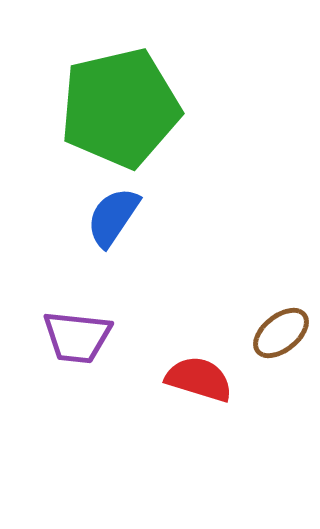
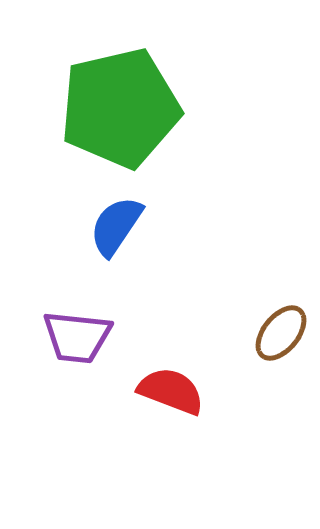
blue semicircle: moved 3 px right, 9 px down
brown ellipse: rotated 12 degrees counterclockwise
red semicircle: moved 28 px left, 12 px down; rotated 4 degrees clockwise
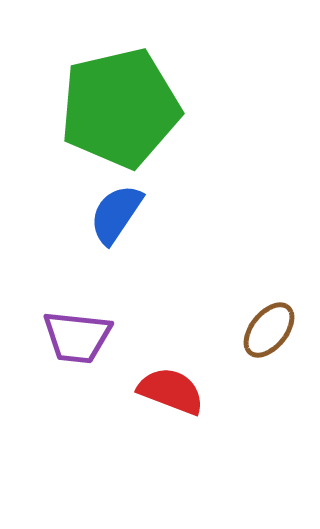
blue semicircle: moved 12 px up
brown ellipse: moved 12 px left, 3 px up
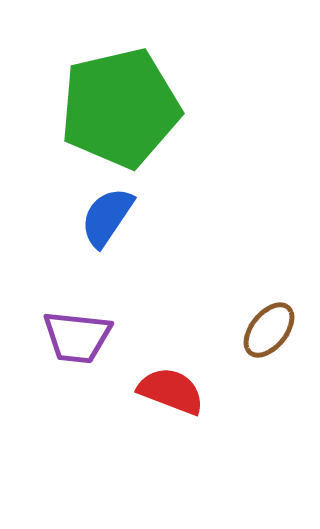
blue semicircle: moved 9 px left, 3 px down
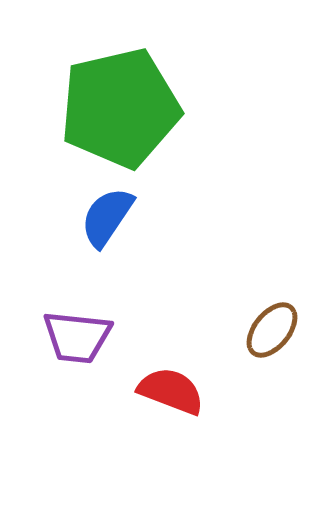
brown ellipse: moved 3 px right
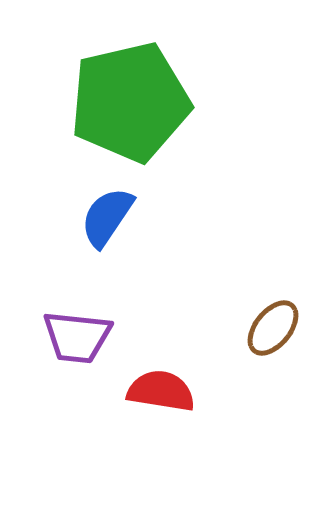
green pentagon: moved 10 px right, 6 px up
brown ellipse: moved 1 px right, 2 px up
red semicircle: moved 10 px left; rotated 12 degrees counterclockwise
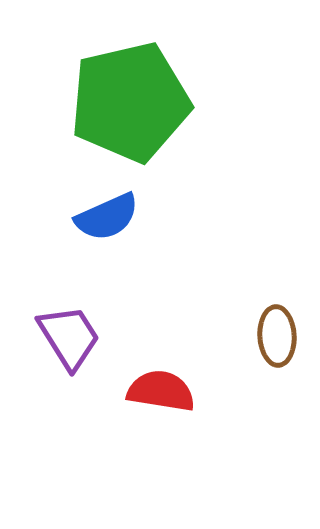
blue semicircle: rotated 148 degrees counterclockwise
brown ellipse: moved 4 px right, 8 px down; rotated 42 degrees counterclockwise
purple trapezoid: moved 8 px left; rotated 128 degrees counterclockwise
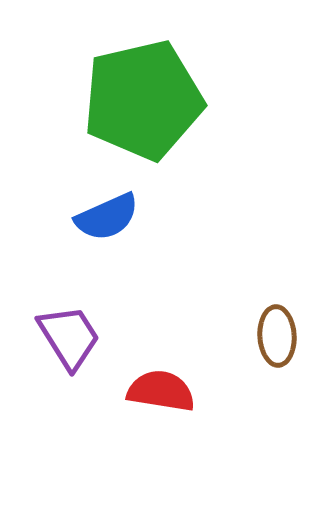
green pentagon: moved 13 px right, 2 px up
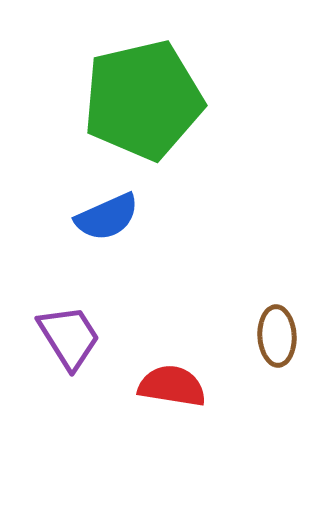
red semicircle: moved 11 px right, 5 px up
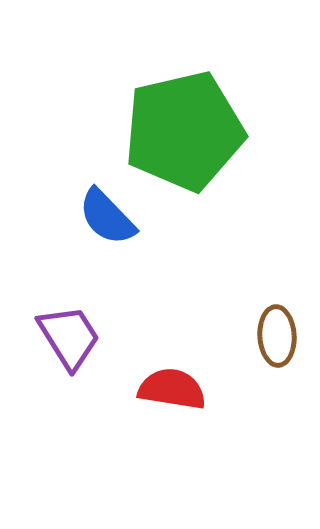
green pentagon: moved 41 px right, 31 px down
blue semicircle: rotated 70 degrees clockwise
red semicircle: moved 3 px down
